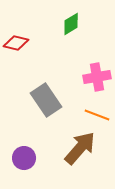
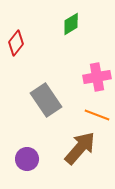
red diamond: rotated 65 degrees counterclockwise
purple circle: moved 3 px right, 1 px down
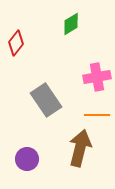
orange line: rotated 20 degrees counterclockwise
brown arrow: rotated 27 degrees counterclockwise
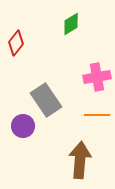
brown arrow: moved 12 px down; rotated 9 degrees counterclockwise
purple circle: moved 4 px left, 33 px up
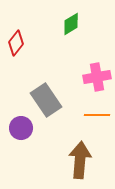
purple circle: moved 2 px left, 2 px down
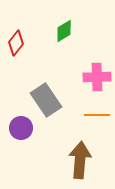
green diamond: moved 7 px left, 7 px down
pink cross: rotated 8 degrees clockwise
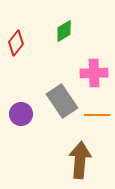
pink cross: moved 3 px left, 4 px up
gray rectangle: moved 16 px right, 1 px down
purple circle: moved 14 px up
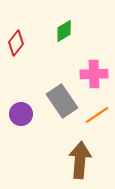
pink cross: moved 1 px down
orange line: rotated 35 degrees counterclockwise
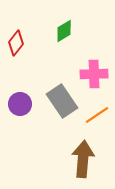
purple circle: moved 1 px left, 10 px up
brown arrow: moved 3 px right, 1 px up
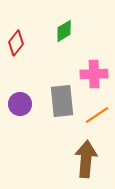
gray rectangle: rotated 28 degrees clockwise
brown arrow: moved 3 px right
